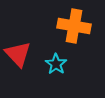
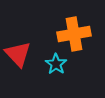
orange cross: moved 8 px down; rotated 20 degrees counterclockwise
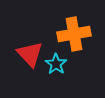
red triangle: moved 12 px right
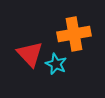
cyan star: rotated 10 degrees counterclockwise
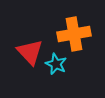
red triangle: moved 2 px up
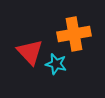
cyan star: rotated 10 degrees counterclockwise
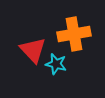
red triangle: moved 3 px right, 2 px up
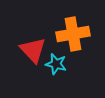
orange cross: moved 1 px left
